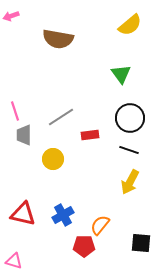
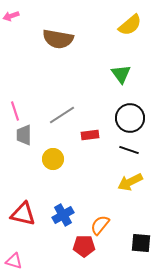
gray line: moved 1 px right, 2 px up
yellow arrow: rotated 35 degrees clockwise
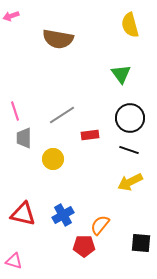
yellow semicircle: rotated 115 degrees clockwise
gray trapezoid: moved 3 px down
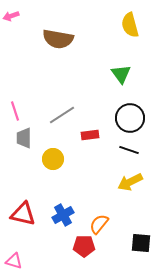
orange semicircle: moved 1 px left, 1 px up
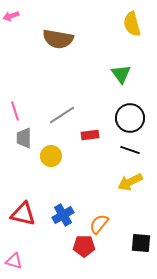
yellow semicircle: moved 2 px right, 1 px up
black line: moved 1 px right
yellow circle: moved 2 px left, 3 px up
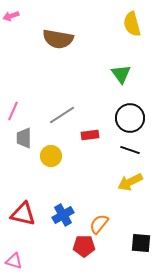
pink line: moved 2 px left; rotated 42 degrees clockwise
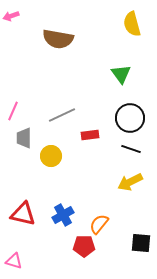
gray line: rotated 8 degrees clockwise
black line: moved 1 px right, 1 px up
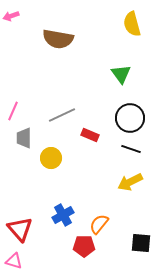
red rectangle: rotated 30 degrees clockwise
yellow circle: moved 2 px down
red triangle: moved 3 px left, 15 px down; rotated 36 degrees clockwise
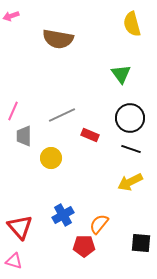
gray trapezoid: moved 2 px up
red triangle: moved 2 px up
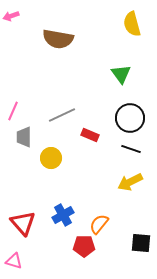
gray trapezoid: moved 1 px down
red triangle: moved 3 px right, 4 px up
